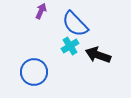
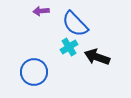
purple arrow: rotated 119 degrees counterclockwise
cyan cross: moved 1 px left, 1 px down
black arrow: moved 1 px left, 2 px down
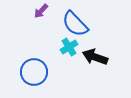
purple arrow: rotated 42 degrees counterclockwise
black arrow: moved 2 px left
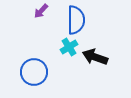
blue semicircle: moved 1 px right, 4 px up; rotated 136 degrees counterclockwise
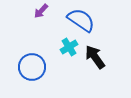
blue semicircle: moved 5 px right; rotated 56 degrees counterclockwise
black arrow: rotated 35 degrees clockwise
blue circle: moved 2 px left, 5 px up
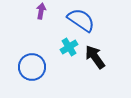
purple arrow: rotated 147 degrees clockwise
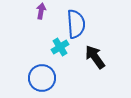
blue semicircle: moved 5 px left, 4 px down; rotated 52 degrees clockwise
cyan cross: moved 9 px left
blue circle: moved 10 px right, 11 px down
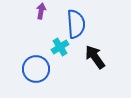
blue circle: moved 6 px left, 9 px up
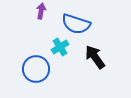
blue semicircle: rotated 112 degrees clockwise
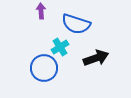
purple arrow: rotated 14 degrees counterclockwise
black arrow: moved 1 px right, 1 px down; rotated 105 degrees clockwise
blue circle: moved 8 px right, 1 px up
